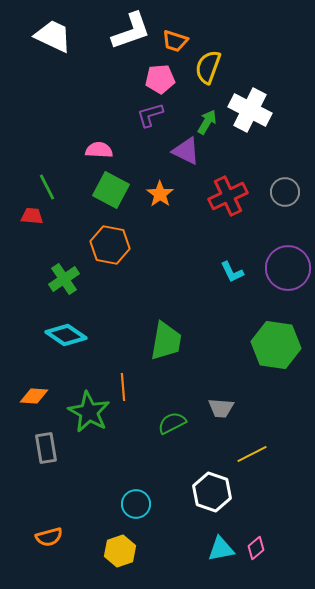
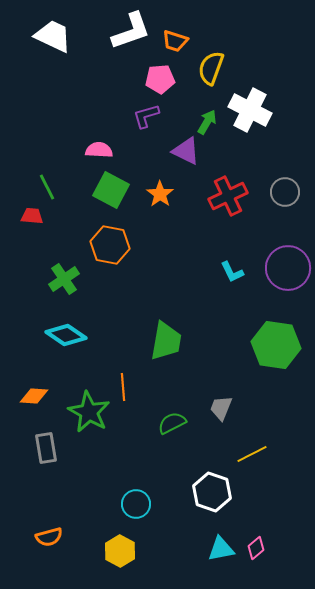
yellow semicircle: moved 3 px right, 1 px down
purple L-shape: moved 4 px left, 1 px down
gray trapezoid: rotated 108 degrees clockwise
yellow hexagon: rotated 12 degrees counterclockwise
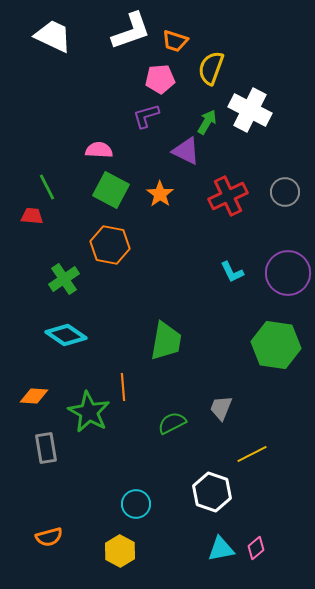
purple circle: moved 5 px down
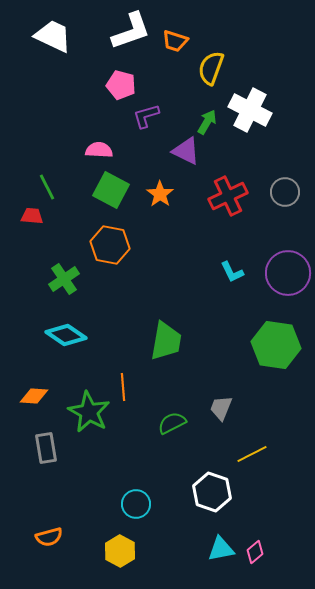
pink pentagon: moved 39 px left, 6 px down; rotated 20 degrees clockwise
pink diamond: moved 1 px left, 4 px down
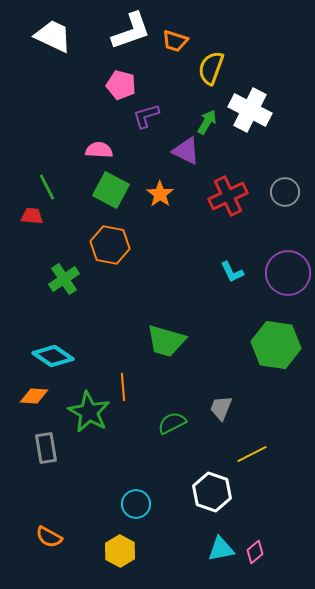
cyan diamond: moved 13 px left, 21 px down
green trapezoid: rotated 96 degrees clockwise
orange semicircle: rotated 44 degrees clockwise
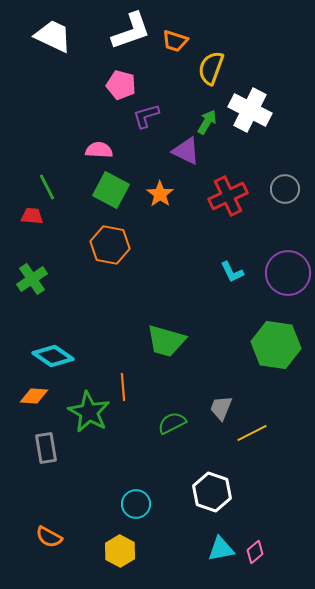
gray circle: moved 3 px up
green cross: moved 32 px left
yellow line: moved 21 px up
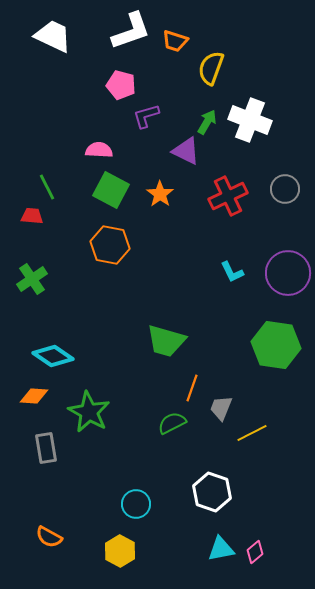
white cross: moved 10 px down; rotated 6 degrees counterclockwise
orange line: moved 69 px right, 1 px down; rotated 24 degrees clockwise
